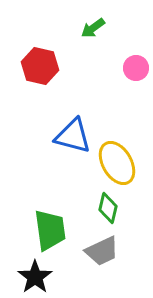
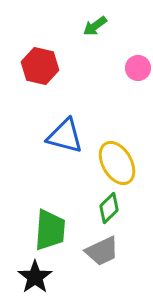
green arrow: moved 2 px right, 2 px up
pink circle: moved 2 px right
blue triangle: moved 8 px left
green diamond: moved 1 px right; rotated 32 degrees clockwise
green trapezoid: rotated 12 degrees clockwise
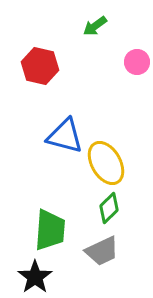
pink circle: moved 1 px left, 6 px up
yellow ellipse: moved 11 px left
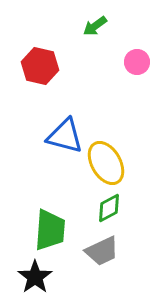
green diamond: rotated 16 degrees clockwise
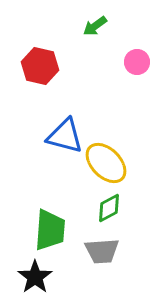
yellow ellipse: rotated 15 degrees counterclockwise
gray trapezoid: rotated 21 degrees clockwise
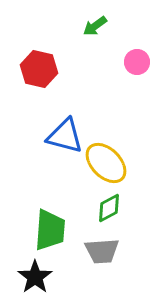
red hexagon: moved 1 px left, 3 px down
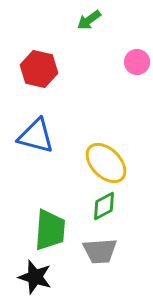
green arrow: moved 6 px left, 6 px up
blue triangle: moved 29 px left
green diamond: moved 5 px left, 2 px up
gray trapezoid: moved 2 px left
black star: rotated 20 degrees counterclockwise
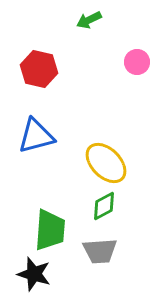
green arrow: rotated 10 degrees clockwise
blue triangle: rotated 30 degrees counterclockwise
black star: moved 1 px left, 3 px up
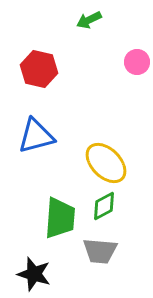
green trapezoid: moved 10 px right, 12 px up
gray trapezoid: rotated 9 degrees clockwise
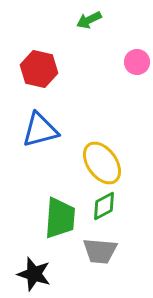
blue triangle: moved 4 px right, 6 px up
yellow ellipse: moved 4 px left; rotated 9 degrees clockwise
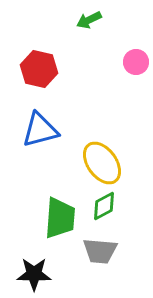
pink circle: moved 1 px left
black star: rotated 16 degrees counterclockwise
